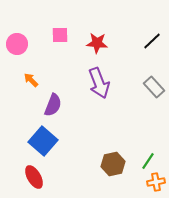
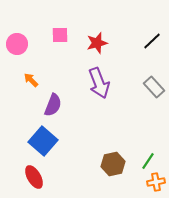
red star: rotated 20 degrees counterclockwise
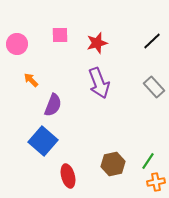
red ellipse: moved 34 px right, 1 px up; rotated 15 degrees clockwise
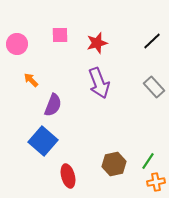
brown hexagon: moved 1 px right
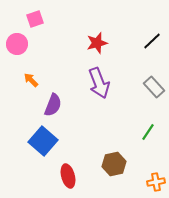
pink square: moved 25 px left, 16 px up; rotated 18 degrees counterclockwise
green line: moved 29 px up
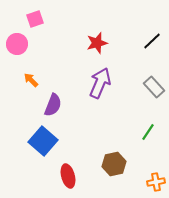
purple arrow: moved 1 px right; rotated 136 degrees counterclockwise
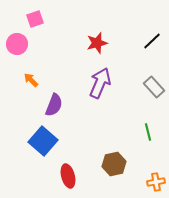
purple semicircle: moved 1 px right
green line: rotated 48 degrees counterclockwise
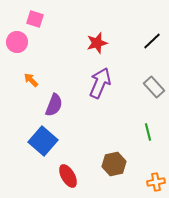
pink square: rotated 36 degrees clockwise
pink circle: moved 2 px up
red ellipse: rotated 15 degrees counterclockwise
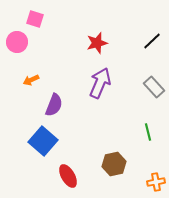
orange arrow: rotated 70 degrees counterclockwise
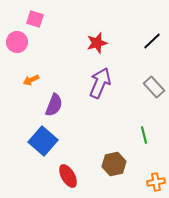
green line: moved 4 px left, 3 px down
